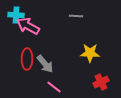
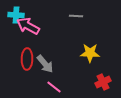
red cross: moved 2 px right
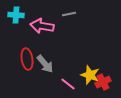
gray line: moved 7 px left, 2 px up; rotated 16 degrees counterclockwise
pink arrow: moved 14 px right; rotated 20 degrees counterclockwise
yellow star: moved 22 px down; rotated 18 degrees clockwise
red ellipse: rotated 10 degrees counterclockwise
pink line: moved 14 px right, 3 px up
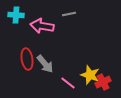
pink line: moved 1 px up
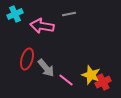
cyan cross: moved 1 px left, 1 px up; rotated 28 degrees counterclockwise
red ellipse: rotated 25 degrees clockwise
gray arrow: moved 1 px right, 4 px down
yellow star: moved 1 px right
pink line: moved 2 px left, 3 px up
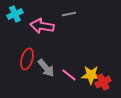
yellow star: rotated 18 degrees counterclockwise
pink line: moved 3 px right, 5 px up
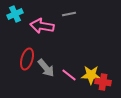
red cross: rotated 35 degrees clockwise
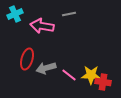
gray arrow: rotated 114 degrees clockwise
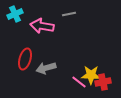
red ellipse: moved 2 px left
pink line: moved 10 px right, 7 px down
red cross: rotated 21 degrees counterclockwise
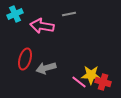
red cross: rotated 28 degrees clockwise
